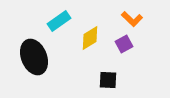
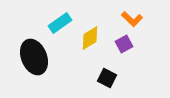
cyan rectangle: moved 1 px right, 2 px down
black square: moved 1 px left, 2 px up; rotated 24 degrees clockwise
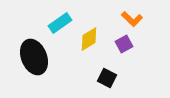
yellow diamond: moved 1 px left, 1 px down
